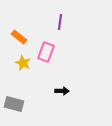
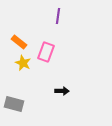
purple line: moved 2 px left, 6 px up
orange rectangle: moved 5 px down
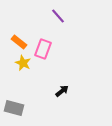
purple line: rotated 49 degrees counterclockwise
pink rectangle: moved 3 px left, 3 px up
black arrow: rotated 40 degrees counterclockwise
gray rectangle: moved 4 px down
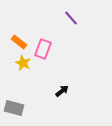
purple line: moved 13 px right, 2 px down
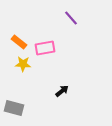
pink rectangle: moved 2 px right, 1 px up; rotated 60 degrees clockwise
yellow star: moved 1 px down; rotated 21 degrees counterclockwise
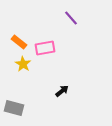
yellow star: rotated 28 degrees clockwise
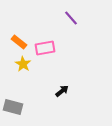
gray rectangle: moved 1 px left, 1 px up
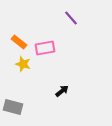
yellow star: rotated 14 degrees counterclockwise
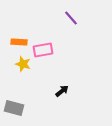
orange rectangle: rotated 35 degrees counterclockwise
pink rectangle: moved 2 px left, 2 px down
gray rectangle: moved 1 px right, 1 px down
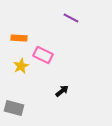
purple line: rotated 21 degrees counterclockwise
orange rectangle: moved 4 px up
pink rectangle: moved 5 px down; rotated 36 degrees clockwise
yellow star: moved 2 px left, 2 px down; rotated 28 degrees clockwise
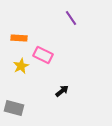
purple line: rotated 28 degrees clockwise
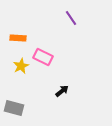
orange rectangle: moved 1 px left
pink rectangle: moved 2 px down
